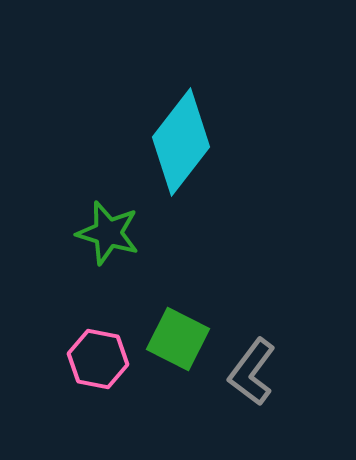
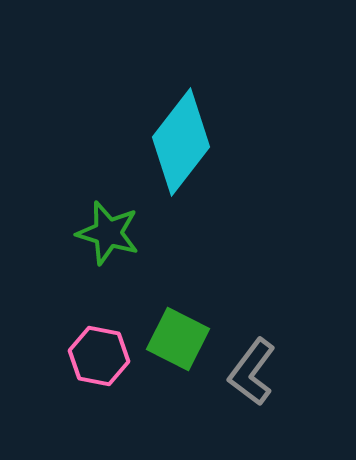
pink hexagon: moved 1 px right, 3 px up
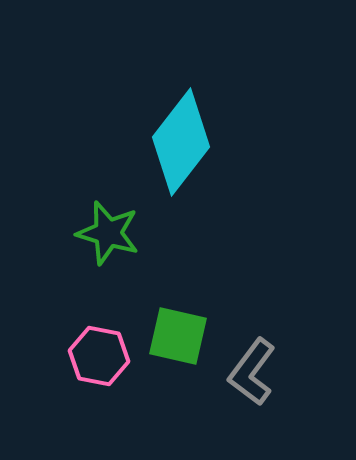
green square: moved 3 px up; rotated 14 degrees counterclockwise
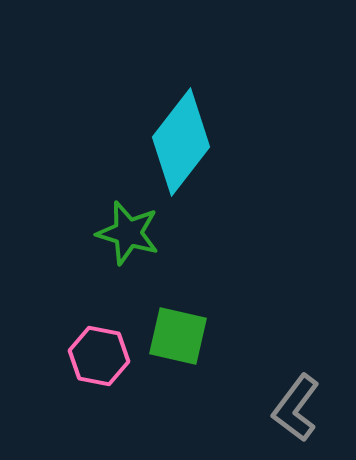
green star: moved 20 px right
gray L-shape: moved 44 px right, 36 px down
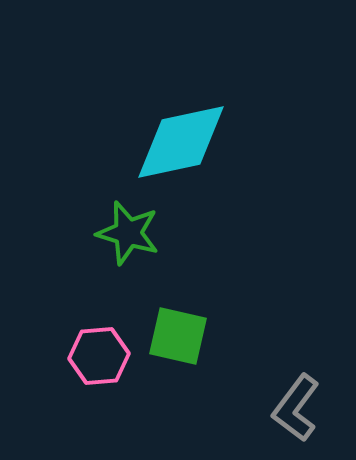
cyan diamond: rotated 40 degrees clockwise
pink hexagon: rotated 16 degrees counterclockwise
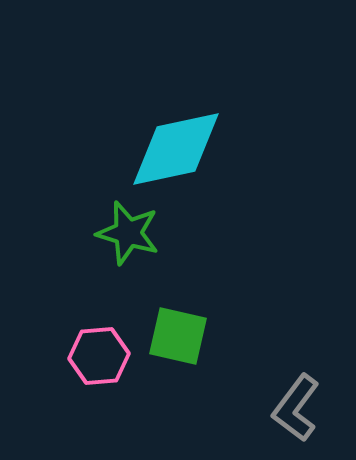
cyan diamond: moved 5 px left, 7 px down
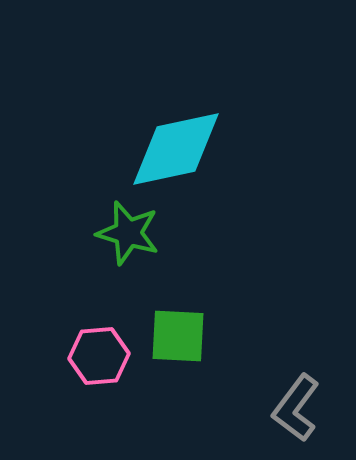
green square: rotated 10 degrees counterclockwise
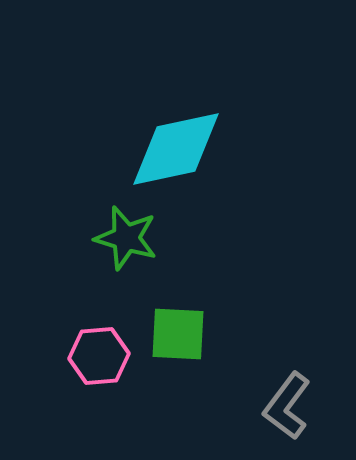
green star: moved 2 px left, 5 px down
green square: moved 2 px up
gray L-shape: moved 9 px left, 2 px up
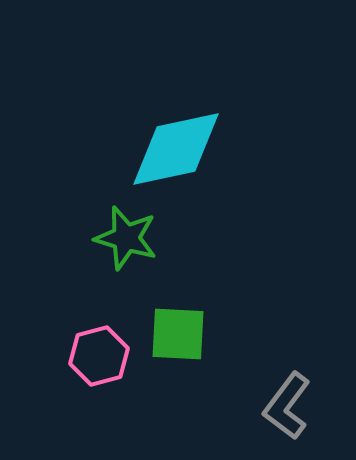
pink hexagon: rotated 10 degrees counterclockwise
